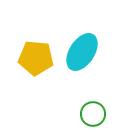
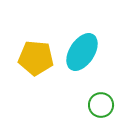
green circle: moved 8 px right, 9 px up
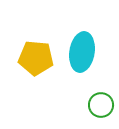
cyan ellipse: rotated 24 degrees counterclockwise
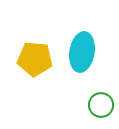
yellow pentagon: moved 1 px left, 1 px down
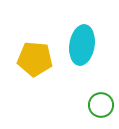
cyan ellipse: moved 7 px up
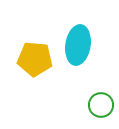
cyan ellipse: moved 4 px left
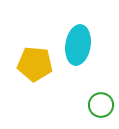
yellow pentagon: moved 5 px down
